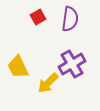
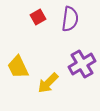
purple cross: moved 10 px right
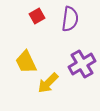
red square: moved 1 px left, 1 px up
yellow trapezoid: moved 8 px right, 5 px up
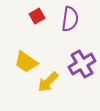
yellow trapezoid: rotated 30 degrees counterclockwise
yellow arrow: moved 1 px up
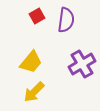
purple semicircle: moved 4 px left, 1 px down
yellow trapezoid: moved 5 px right; rotated 85 degrees counterclockwise
yellow arrow: moved 14 px left, 10 px down
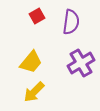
purple semicircle: moved 5 px right, 2 px down
purple cross: moved 1 px left, 1 px up
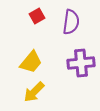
purple cross: rotated 24 degrees clockwise
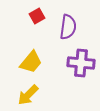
purple semicircle: moved 3 px left, 5 px down
purple cross: rotated 12 degrees clockwise
yellow arrow: moved 6 px left, 3 px down
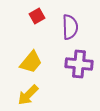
purple semicircle: moved 2 px right; rotated 10 degrees counterclockwise
purple cross: moved 2 px left, 1 px down
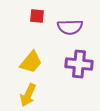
red square: rotated 35 degrees clockwise
purple semicircle: rotated 90 degrees clockwise
yellow arrow: rotated 20 degrees counterclockwise
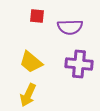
yellow trapezoid: rotated 90 degrees clockwise
